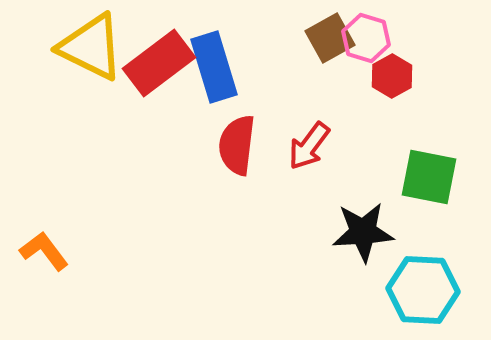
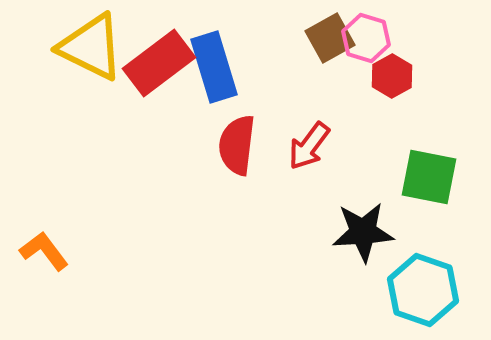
cyan hexagon: rotated 16 degrees clockwise
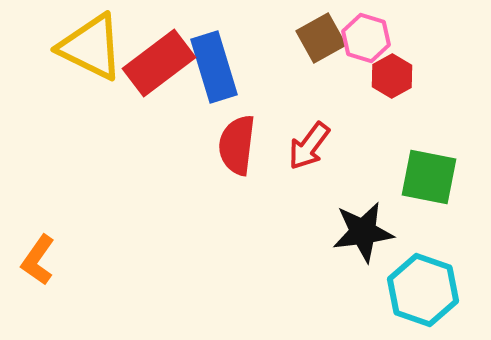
brown square: moved 9 px left
black star: rotated 4 degrees counterclockwise
orange L-shape: moved 6 px left, 9 px down; rotated 108 degrees counterclockwise
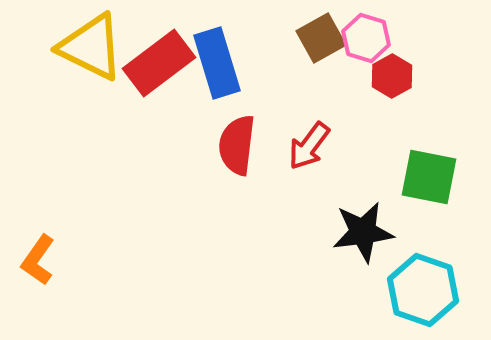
blue rectangle: moved 3 px right, 4 px up
